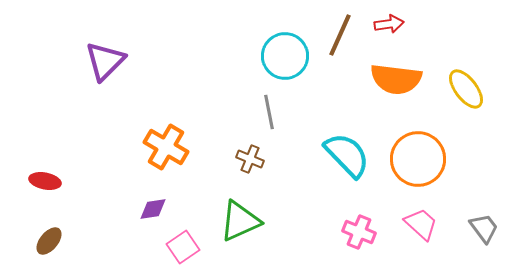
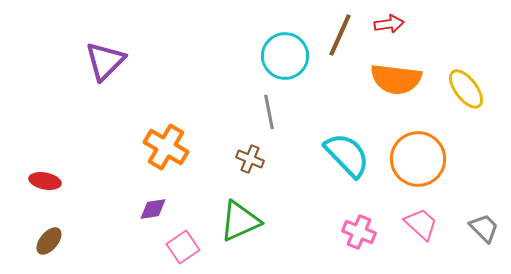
gray trapezoid: rotated 8 degrees counterclockwise
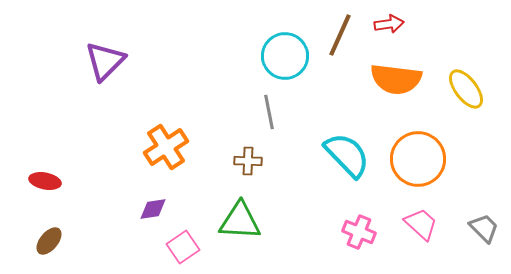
orange cross: rotated 27 degrees clockwise
brown cross: moved 2 px left, 2 px down; rotated 20 degrees counterclockwise
green triangle: rotated 27 degrees clockwise
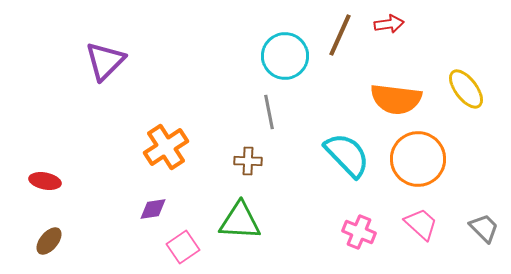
orange semicircle: moved 20 px down
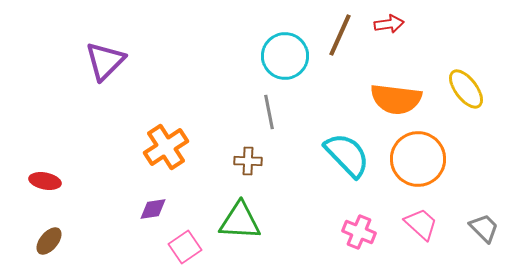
pink square: moved 2 px right
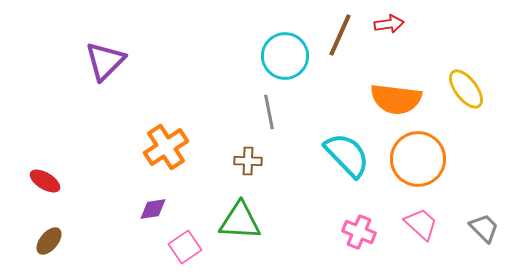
red ellipse: rotated 20 degrees clockwise
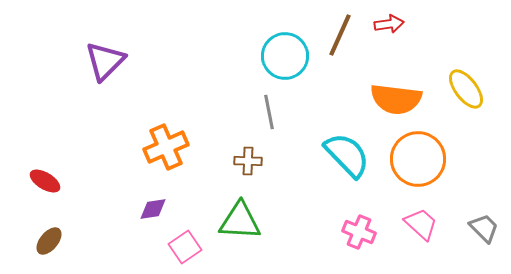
orange cross: rotated 9 degrees clockwise
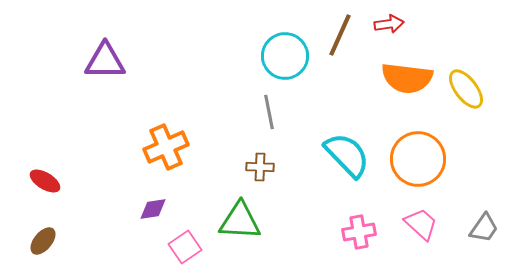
purple triangle: rotated 45 degrees clockwise
orange semicircle: moved 11 px right, 21 px up
brown cross: moved 12 px right, 6 px down
gray trapezoid: rotated 80 degrees clockwise
pink cross: rotated 32 degrees counterclockwise
brown ellipse: moved 6 px left
